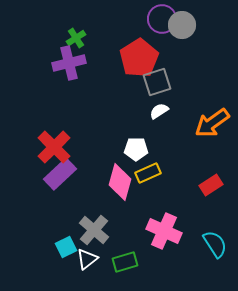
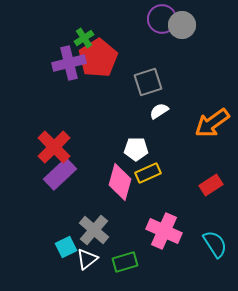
green cross: moved 8 px right
red pentagon: moved 41 px left
gray square: moved 9 px left
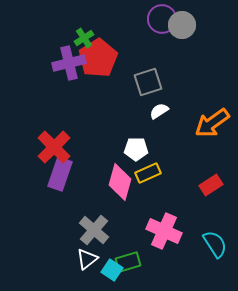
purple rectangle: rotated 28 degrees counterclockwise
cyan square: moved 46 px right, 23 px down; rotated 30 degrees counterclockwise
green rectangle: moved 3 px right
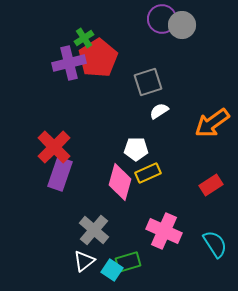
white triangle: moved 3 px left, 2 px down
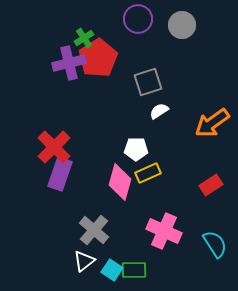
purple circle: moved 24 px left
green rectangle: moved 6 px right, 8 px down; rotated 15 degrees clockwise
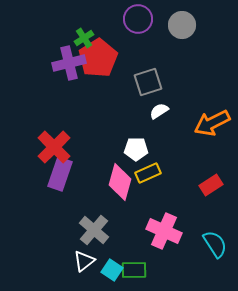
orange arrow: rotated 9 degrees clockwise
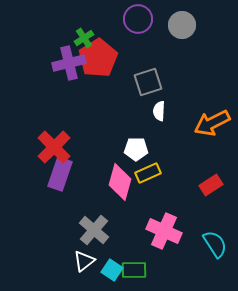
white semicircle: rotated 54 degrees counterclockwise
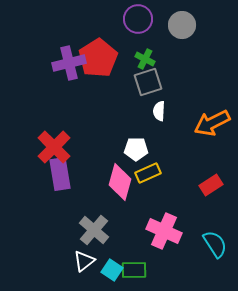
green cross: moved 61 px right, 21 px down; rotated 30 degrees counterclockwise
purple rectangle: rotated 28 degrees counterclockwise
